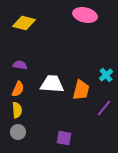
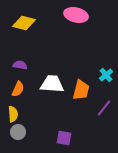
pink ellipse: moved 9 px left
yellow semicircle: moved 4 px left, 4 px down
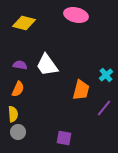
white trapezoid: moved 5 px left, 19 px up; rotated 130 degrees counterclockwise
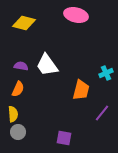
purple semicircle: moved 1 px right, 1 px down
cyan cross: moved 2 px up; rotated 16 degrees clockwise
purple line: moved 2 px left, 5 px down
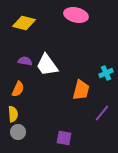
purple semicircle: moved 4 px right, 5 px up
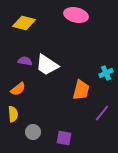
white trapezoid: rotated 20 degrees counterclockwise
orange semicircle: rotated 28 degrees clockwise
gray circle: moved 15 px right
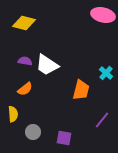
pink ellipse: moved 27 px right
cyan cross: rotated 24 degrees counterclockwise
orange semicircle: moved 7 px right
purple line: moved 7 px down
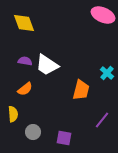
pink ellipse: rotated 10 degrees clockwise
yellow diamond: rotated 55 degrees clockwise
cyan cross: moved 1 px right
